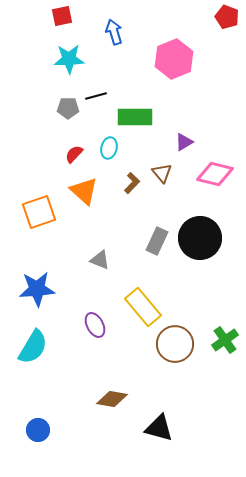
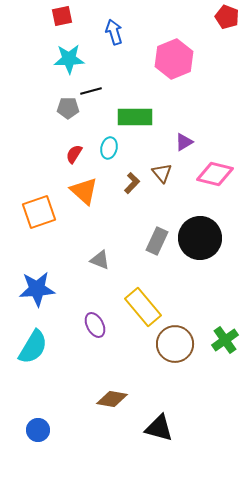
black line: moved 5 px left, 5 px up
red semicircle: rotated 12 degrees counterclockwise
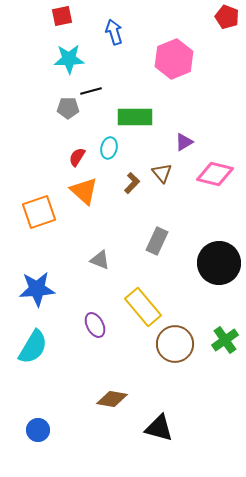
red semicircle: moved 3 px right, 3 px down
black circle: moved 19 px right, 25 px down
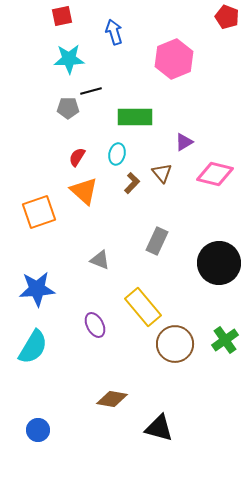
cyan ellipse: moved 8 px right, 6 px down
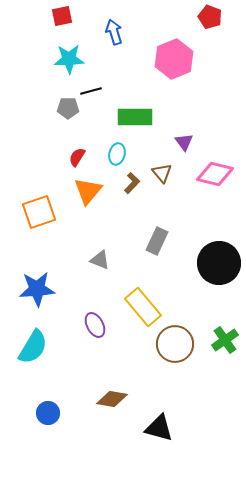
red pentagon: moved 17 px left
purple triangle: rotated 36 degrees counterclockwise
orange triangle: moved 4 px right; rotated 28 degrees clockwise
blue circle: moved 10 px right, 17 px up
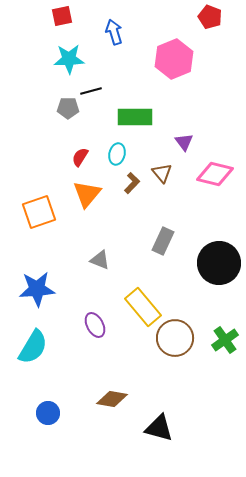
red semicircle: moved 3 px right
orange triangle: moved 1 px left, 3 px down
gray rectangle: moved 6 px right
brown circle: moved 6 px up
